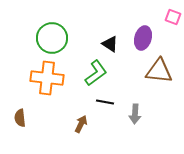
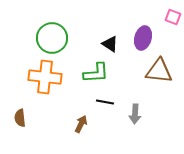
green L-shape: rotated 32 degrees clockwise
orange cross: moved 2 px left, 1 px up
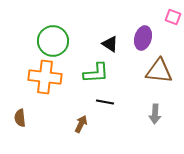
green circle: moved 1 px right, 3 px down
gray arrow: moved 20 px right
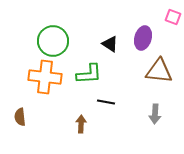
green L-shape: moved 7 px left, 1 px down
black line: moved 1 px right
brown semicircle: moved 1 px up
brown arrow: rotated 24 degrees counterclockwise
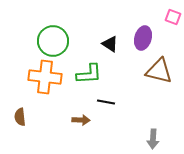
brown triangle: rotated 8 degrees clockwise
gray arrow: moved 2 px left, 25 px down
brown arrow: moved 4 px up; rotated 90 degrees clockwise
